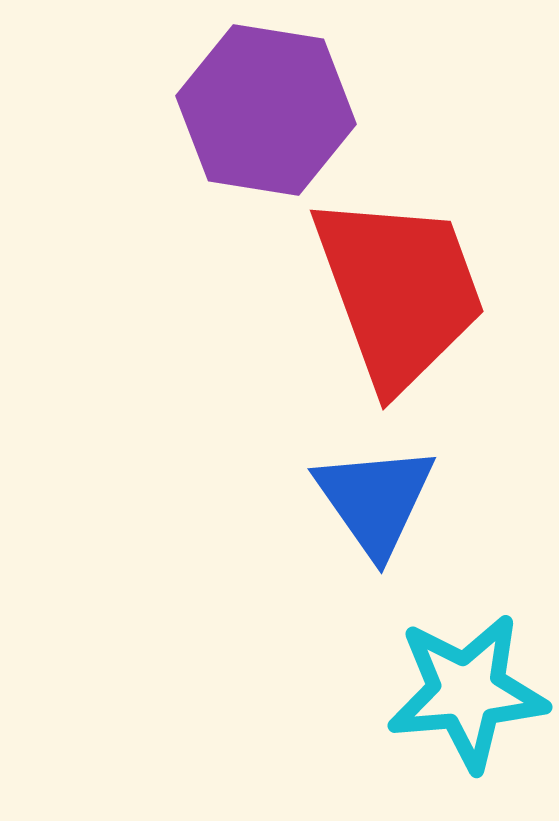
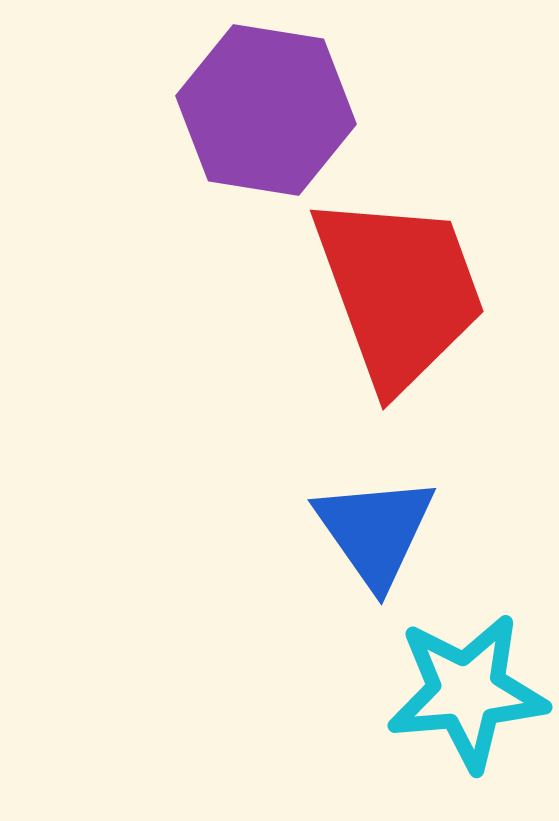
blue triangle: moved 31 px down
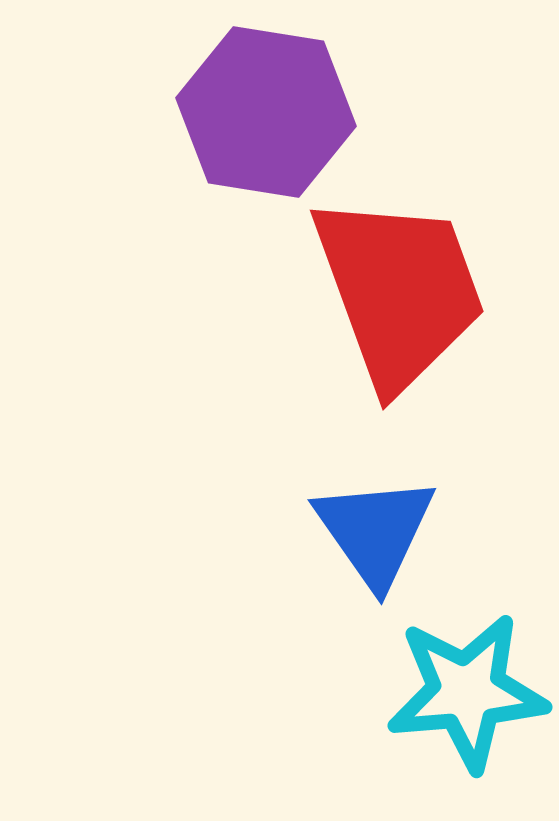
purple hexagon: moved 2 px down
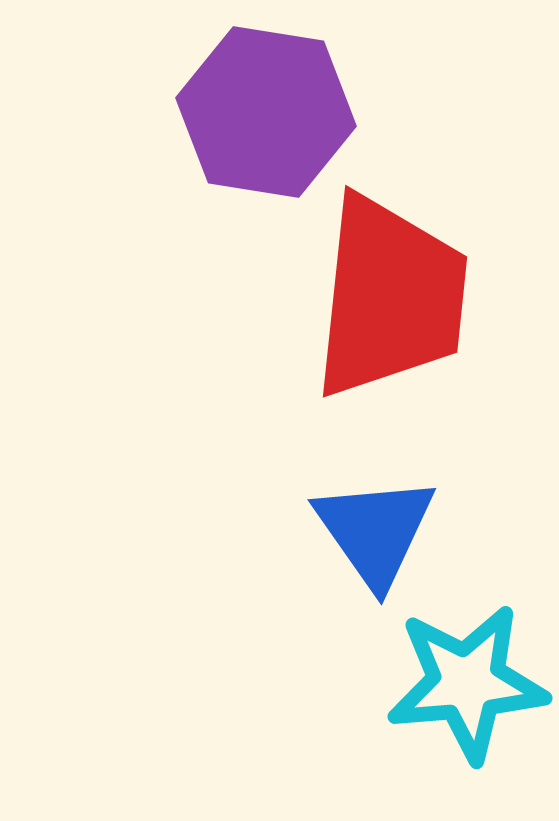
red trapezoid: moved 9 px left, 6 px down; rotated 26 degrees clockwise
cyan star: moved 9 px up
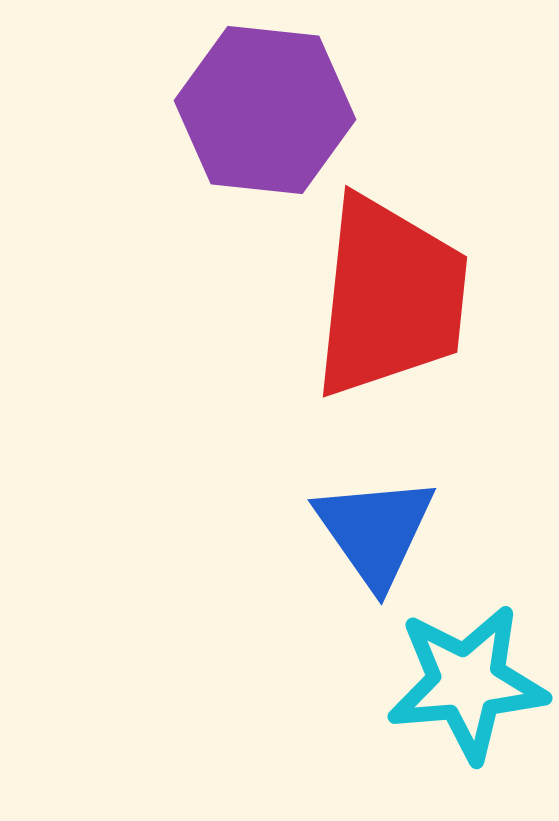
purple hexagon: moved 1 px left, 2 px up; rotated 3 degrees counterclockwise
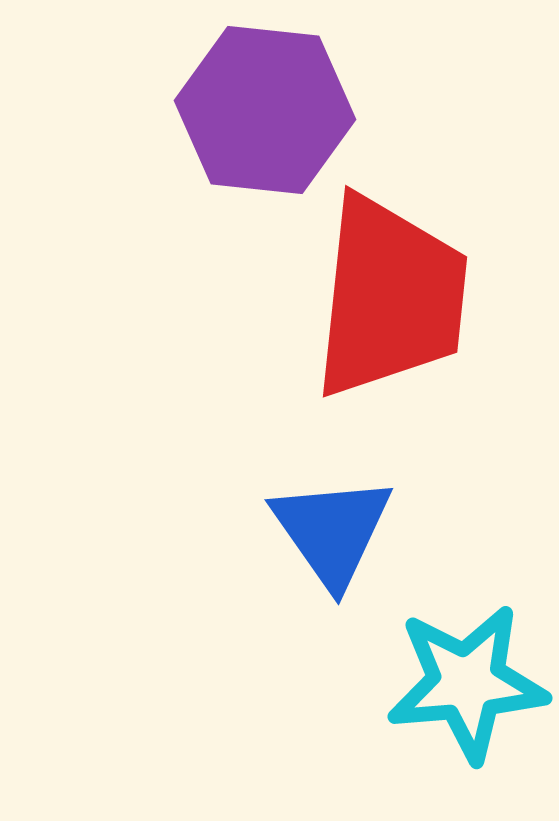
blue triangle: moved 43 px left
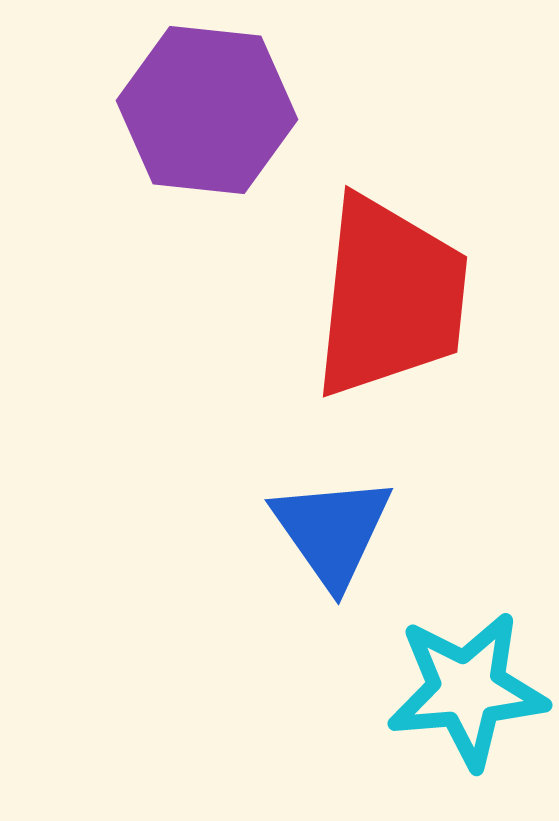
purple hexagon: moved 58 px left
cyan star: moved 7 px down
